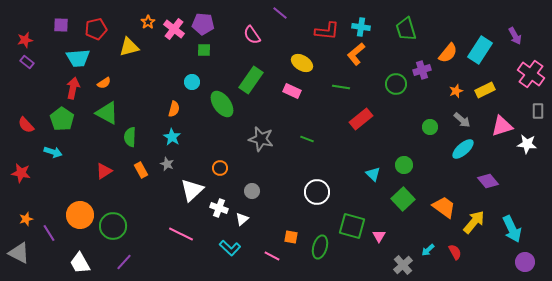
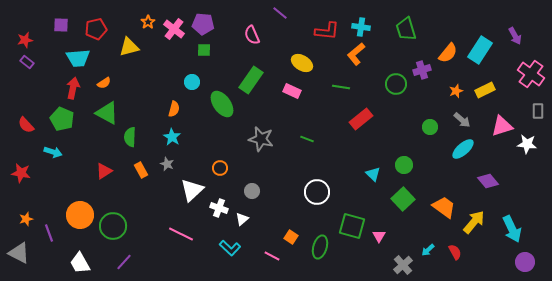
pink semicircle at (252, 35): rotated 12 degrees clockwise
green pentagon at (62, 119): rotated 10 degrees counterclockwise
purple line at (49, 233): rotated 12 degrees clockwise
orange square at (291, 237): rotated 24 degrees clockwise
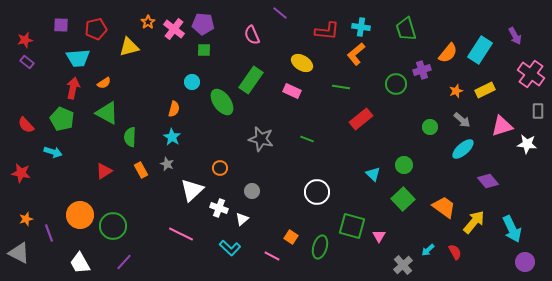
green ellipse at (222, 104): moved 2 px up
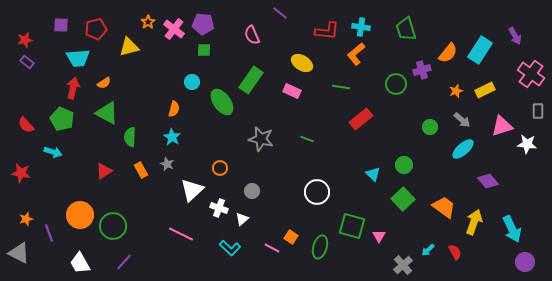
yellow arrow at (474, 222): rotated 20 degrees counterclockwise
pink line at (272, 256): moved 8 px up
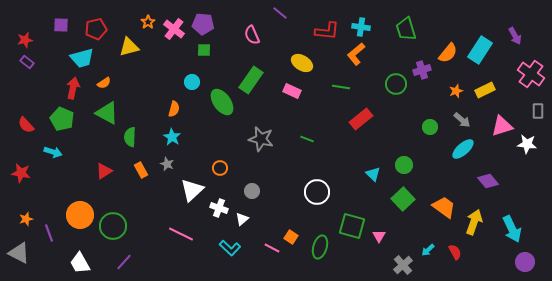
cyan trapezoid at (78, 58): moved 4 px right; rotated 10 degrees counterclockwise
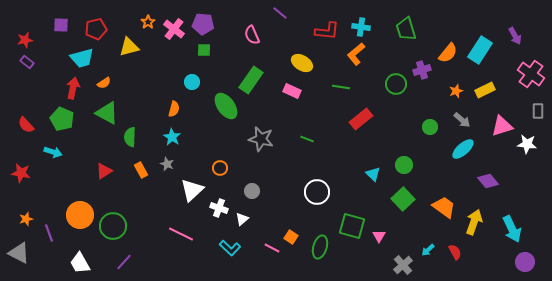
green ellipse at (222, 102): moved 4 px right, 4 px down
